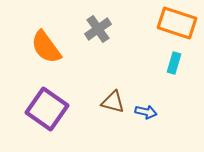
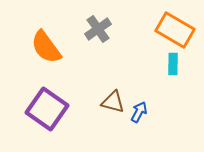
orange rectangle: moved 2 px left, 7 px down; rotated 12 degrees clockwise
cyan rectangle: moved 1 px left, 1 px down; rotated 15 degrees counterclockwise
blue arrow: moved 7 px left; rotated 75 degrees counterclockwise
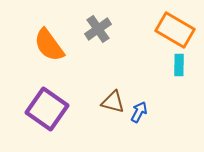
orange semicircle: moved 3 px right, 2 px up
cyan rectangle: moved 6 px right, 1 px down
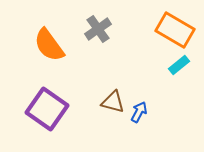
cyan rectangle: rotated 50 degrees clockwise
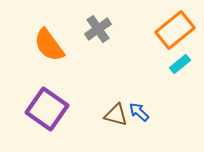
orange rectangle: rotated 69 degrees counterclockwise
cyan rectangle: moved 1 px right, 1 px up
brown triangle: moved 3 px right, 13 px down
blue arrow: rotated 75 degrees counterclockwise
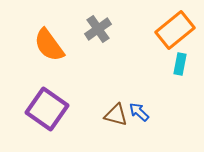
cyan rectangle: rotated 40 degrees counterclockwise
